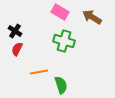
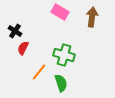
brown arrow: rotated 66 degrees clockwise
green cross: moved 14 px down
red semicircle: moved 6 px right, 1 px up
orange line: rotated 42 degrees counterclockwise
green semicircle: moved 2 px up
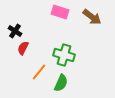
pink rectangle: rotated 12 degrees counterclockwise
brown arrow: rotated 120 degrees clockwise
green semicircle: rotated 42 degrees clockwise
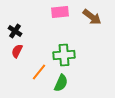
pink rectangle: rotated 24 degrees counterclockwise
red semicircle: moved 6 px left, 3 px down
green cross: rotated 20 degrees counterclockwise
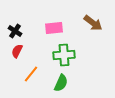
pink rectangle: moved 6 px left, 16 px down
brown arrow: moved 1 px right, 6 px down
orange line: moved 8 px left, 2 px down
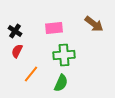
brown arrow: moved 1 px right, 1 px down
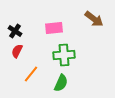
brown arrow: moved 5 px up
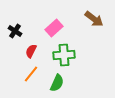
pink rectangle: rotated 36 degrees counterclockwise
red semicircle: moved 14 px right
green semicircle: moved 4 px left
